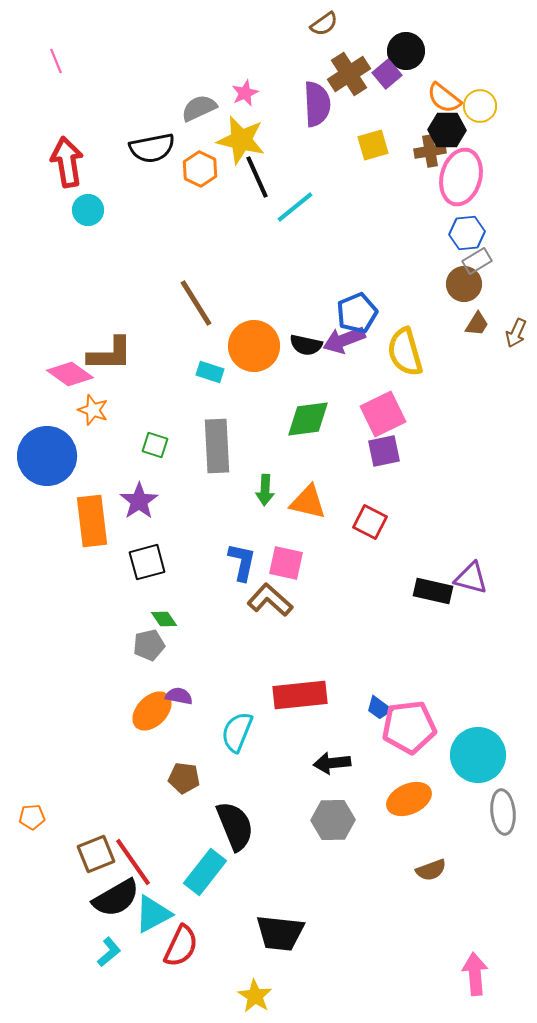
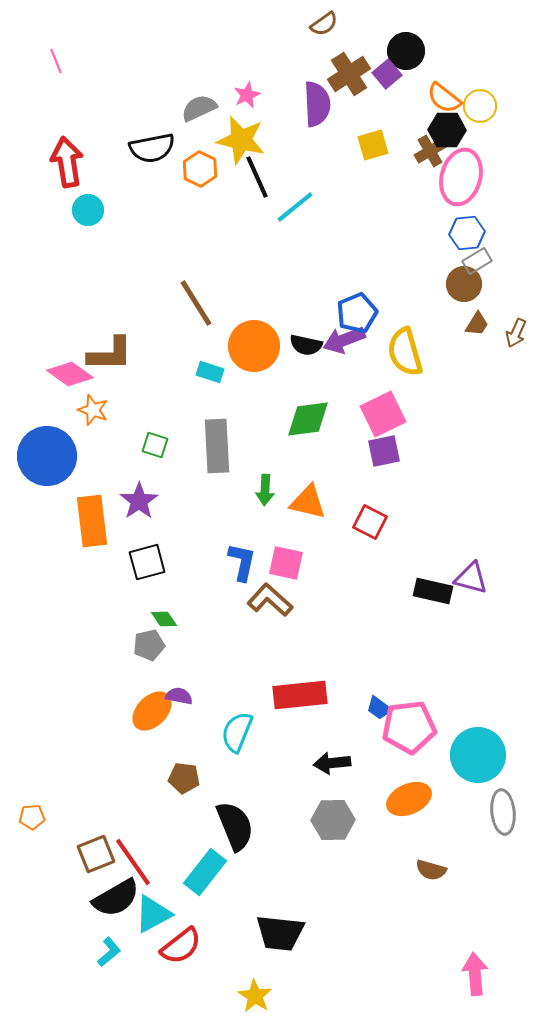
pink star at (245, 93): moved 2 px right, 2 px down
brown cross at (430, 151): rotated 20 degrees counterclockwise
brown semicircle at (431, 870): rotated 36 degrees clockwise
red semicircle at (181, 946): rotated 27 degrees clockwise
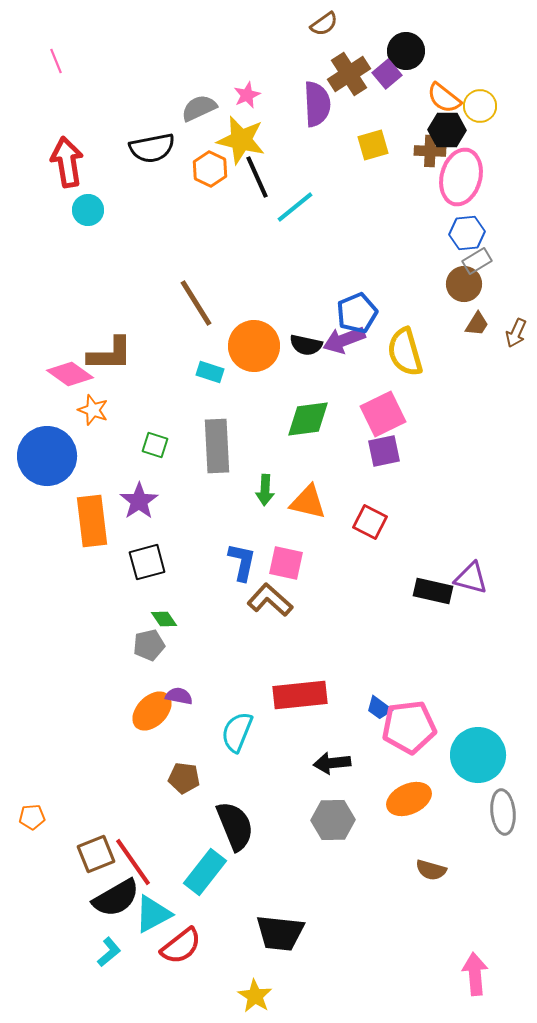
brown cross at (430, 151): rotated 32 degrees clockwise
orange hexagon at (200, 169): moved 10 px right
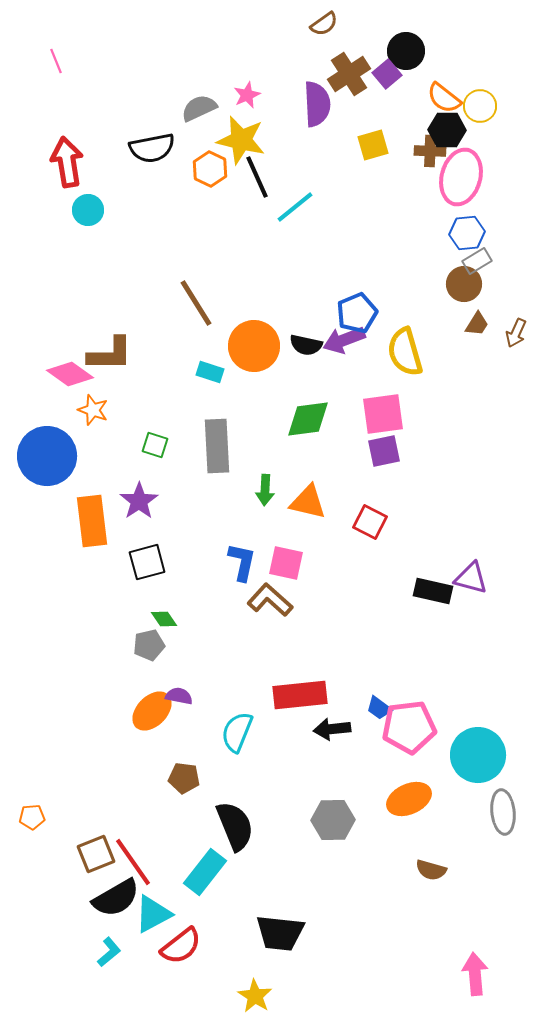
pink square at (383, 414): rotated 18 degrees clockwise
black arrow at (332, 763): moved 34 px up
